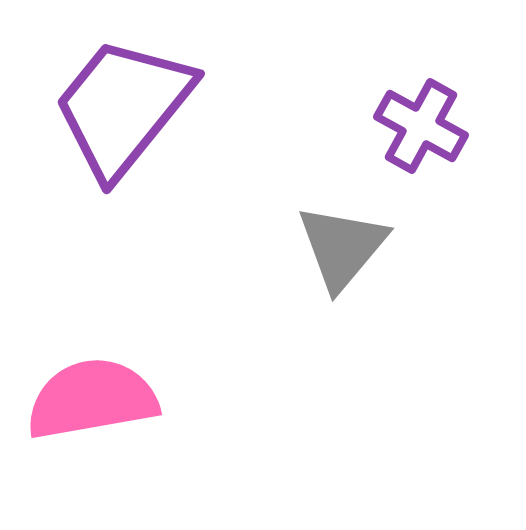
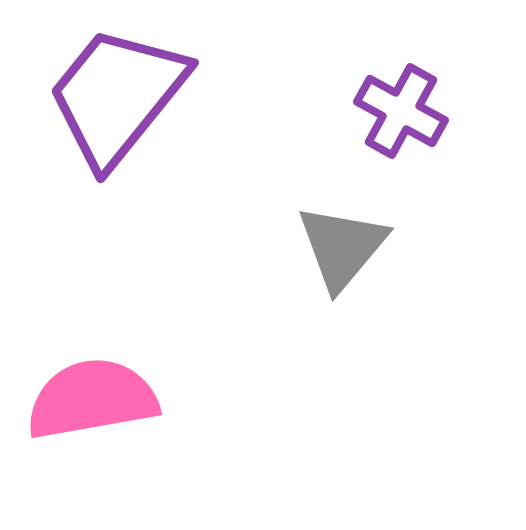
purple trapezoid: moved 6 px left, 11 px up
purple cross: moved 20 px left, 15 px up
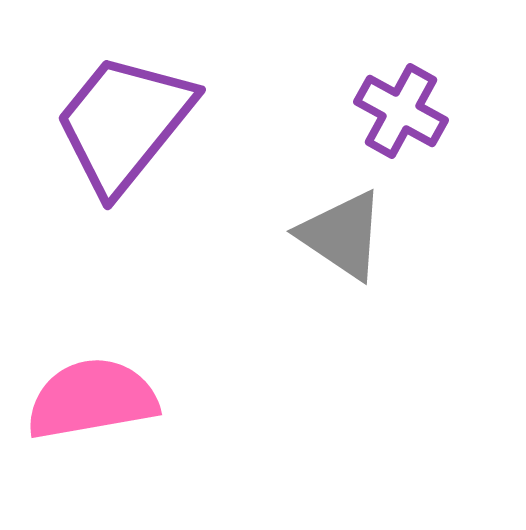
purple trapezoid: moved 7 px right, 27 px down
gray triangle: moved 12 px up; rotated 36 degrees counterclockwise
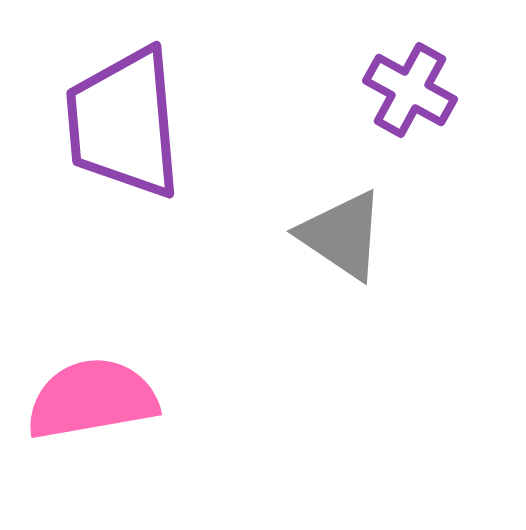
purple cross: moved 9 px right, 21 px up
purple trapezoid: rotated 44 degrees counterclockwise
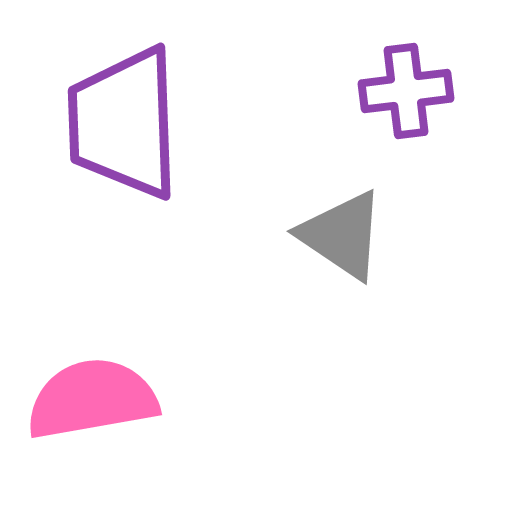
purple cross: moved 4 px left, 1 px down; rotated 36 degrees counterclockwise
purple trapezoid: rotated 3 degrees clockwise
